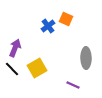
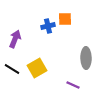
orange square: moved 1 px left; rotated 24 degrees counterclockwise
blue cross: rotated 24 degrees clockwise
purple arrow: moved 9 px up
black line: rotated 14 degrees counterclockwise
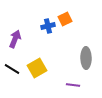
orange square: rotated 24 degrees counterclockwise
purple line: rotated 16 degrees counterclockwise
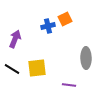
yellow square: rotated 24 degrees clockwise
purple line: moved 4 px left
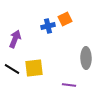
yellow square: moved 3 px left
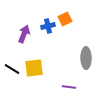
purple arrow: moved 9 px right, 5 px up
purple line: moved 2 px down
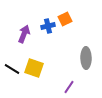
yellow square: rotated 24 degrees clockwise
purple line: rotated 64 degrees counterclockwise
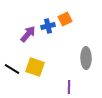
purple arrow: moved 4 px right; rotated 18 degrees clockwise
yellow square: moved 1 px right, 1 px up
purple line: rotated 32 degrees counterclockwise
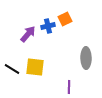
yellow square: rotated 12 degrees counterclockwise
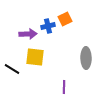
purple arrow: rotated 48 degrees clockwise
yellow square: moved 10 px up
purple line: moved 5 px left
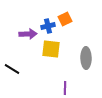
yellow square: moved 16 px right, 8 px up
purple line: moved 1 px right, 1 px down
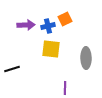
purple arrow: moved 2 px left, 9 px up
black line: rotated 49 degrees counterclockwise
